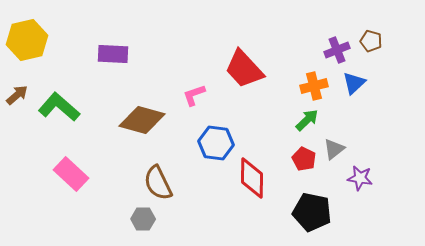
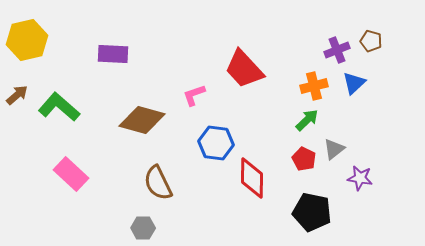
gray hexagon: moved 9 px down
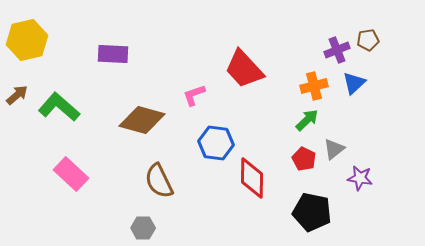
brown pentagon: moved 3 px left, 1 px up; rotated 25 degrees counterclockwise
brown semicircle: moved 1 px right, 2 px up
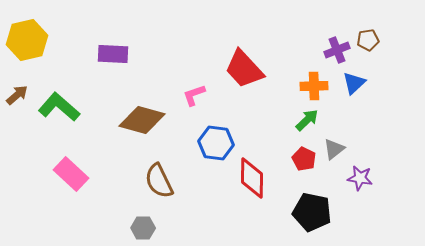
orange cross: rotated 12 degrees clockwise
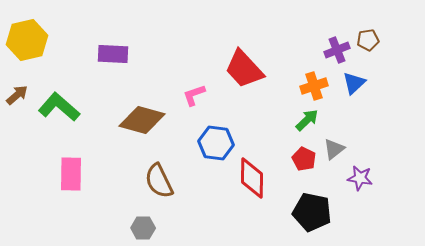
orange cross: rotated 16 degrees counterclockwise
pink rectangle: rotated 48 degrees clockwise
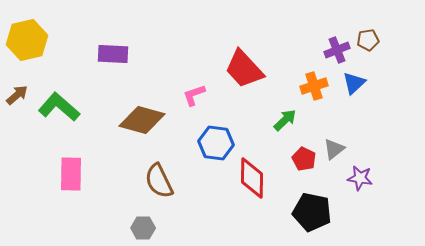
green arrow: moved 22 px left
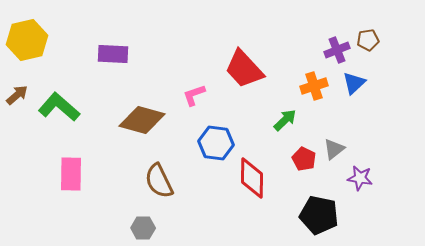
black pentagon: moved 7 px right, 3 px down
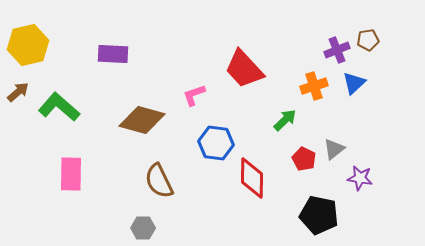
yellow hexagon: moved 1 px right, 5 px down
brown arrow: moved 1 px right, 3 px up
